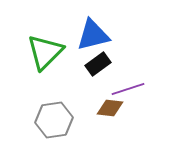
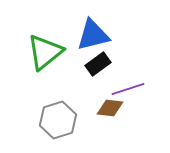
green triangle: rotated 6 degrees clockwise
gray hexagon: moved 4 px right; rotated 9 degrees counterclockwise
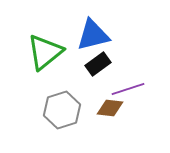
gray hexagon: moved 4 px right, 10 px up
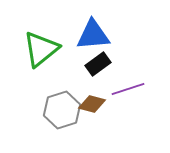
blue triangle: rotated 9 degrees clockwise
green triangle: moved 4 px left, 3 px up
brown diamond: moved 18 px left, 4 px up; rotated 8 degrees clockwise
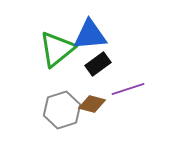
blue triangle: moved 3 px left
green triangle: moved 16 px right
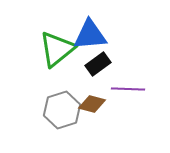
purple line: rotated 20 degrees clockwise
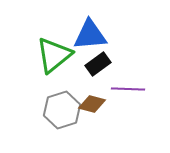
green triangle: moved 3 px left, 6 px down
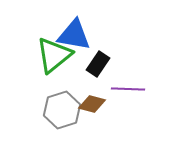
blue triangle: moved 16 px left; rotated 15 degrees clockwise
black rectangle: rotated 20 degrees counterclockwise
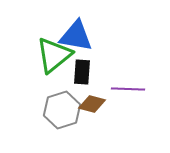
blue triangle: moved 2 px right, 1 px down
black rectangle: moved 16 px left, 8 px down; rotated 30 degrees counterclockwise
